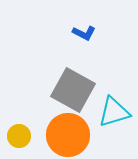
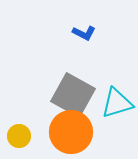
gray square: moved 5 px down
cyan triangle: moved 3 px right, 9 px up
orange circle: moved 3 px right, 3 px up
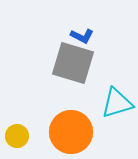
blue L-shape: moved 2 px left, 3 px down
gray square: moved 32 px up; rotated 12 degrees counterclockwise
yellow circle: moved 2 px left
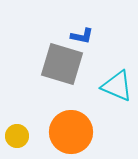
blue L-shape: rotated 15 degrees counterclockwise
gray square: moved 11 px left, 1 px down
cyan triangle: moved 17 px up; rotated 40 degrees clockwise
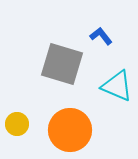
blue L-shape: moved 19 px right; rotated 140 degrees counterclockwise
orange circle: moved 1 px left, 2 px up
yellow circle: moved 12 px up
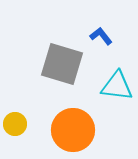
cyan triangle: rotated 16 degrees counterclockwise
yellow circle: moved 2 px left
orange circle: moved 3 px right
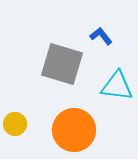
orange circle: moved 1 px right
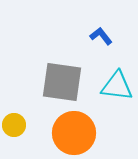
gray square: moved 18 px down; rotated 9 degrees counterclockwise
yellow circle: moved 1 px left, 1 px down
orange circle: moved 3 px down
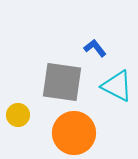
blue L-shape: moved 6 px left, 12 px down
cyan triangle: rotated 20 degrees clockwise
yellow circle: moved 4 px right, 10 px up
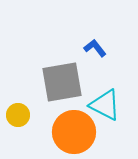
gray square: rotated 18 degrees counterclockwise
cyan triangle: moved 12 px left, 19 px down
orange circle: moved 1 px up
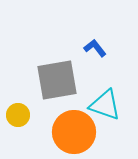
gray square: moved 5 px left, 2 px up
cyan triangle: rotated 8 degrees counterclockwise
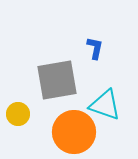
blue L-shape: rotated 50 degrees clockwise
yellow circle: moved 1 px up
